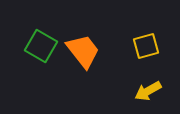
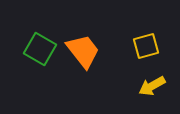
green square: moved 1 px left, 3 px down
yellow arrow: moved 4 px right, 5 px up
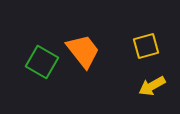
green square: moved 2 px right, 13 px down
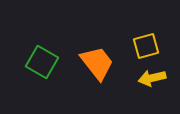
orange trapezoid: moved 14 px right, 12 px down
yellow arrow: moved 8 px up; rotated 16 degrees clockwise
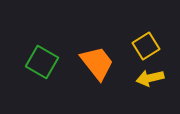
yellow square: rotated 16 degrees counterclockwise
yellow arrow: moved 2 px left
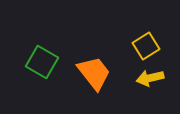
orange trapezoid: moved 3 px left, 10 px down
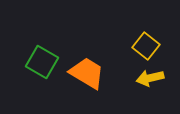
yellow square: rotated 20 degrees counterclockwise
orange trapezoid: moved 7 px left; rotated 21 degrees counterclockwise
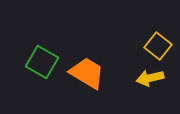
yellow square: moved 12 px right
